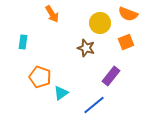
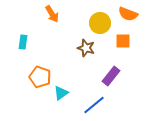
orange square: moved 3 px left, 1 px up; rotated 21 degrees clockwise
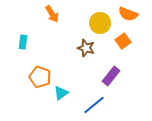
orange square: rotated 35 degrees counterclockwise
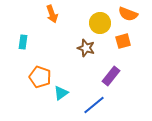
orange arrow: rotated 12 degrees clockwise
orange square: rotated 21 degrees clockwise
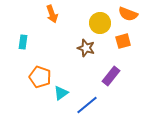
blue line: moved 7 px left
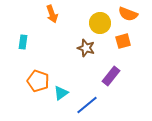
orange pentagon: moved 2 px left, 4 px down
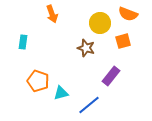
cyan triangle: rotated 21 degrees clockwise
blue line: moved 2 px right
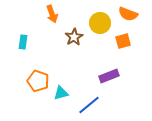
brown star: moved 12 px left, 11 px up; rotated 24 degrees clockwise
purple rectangle: moved 2 px left; rotated 30 degrees clockwise
